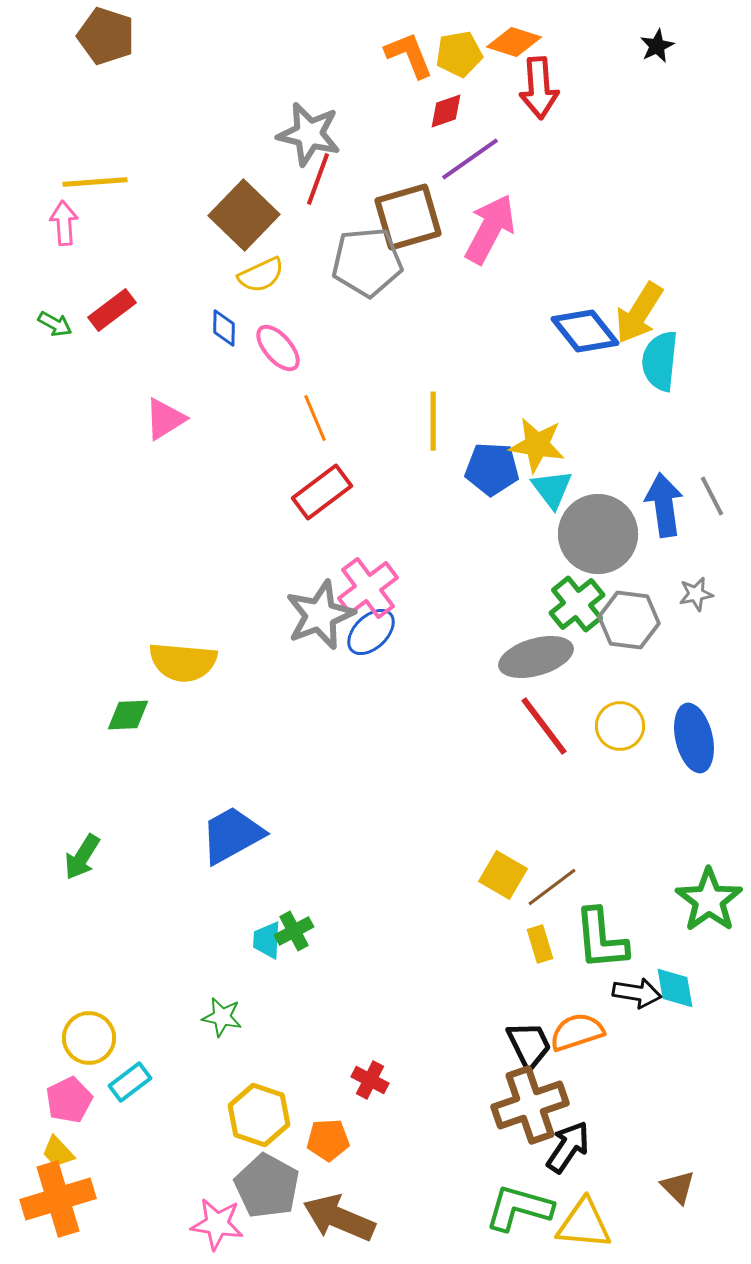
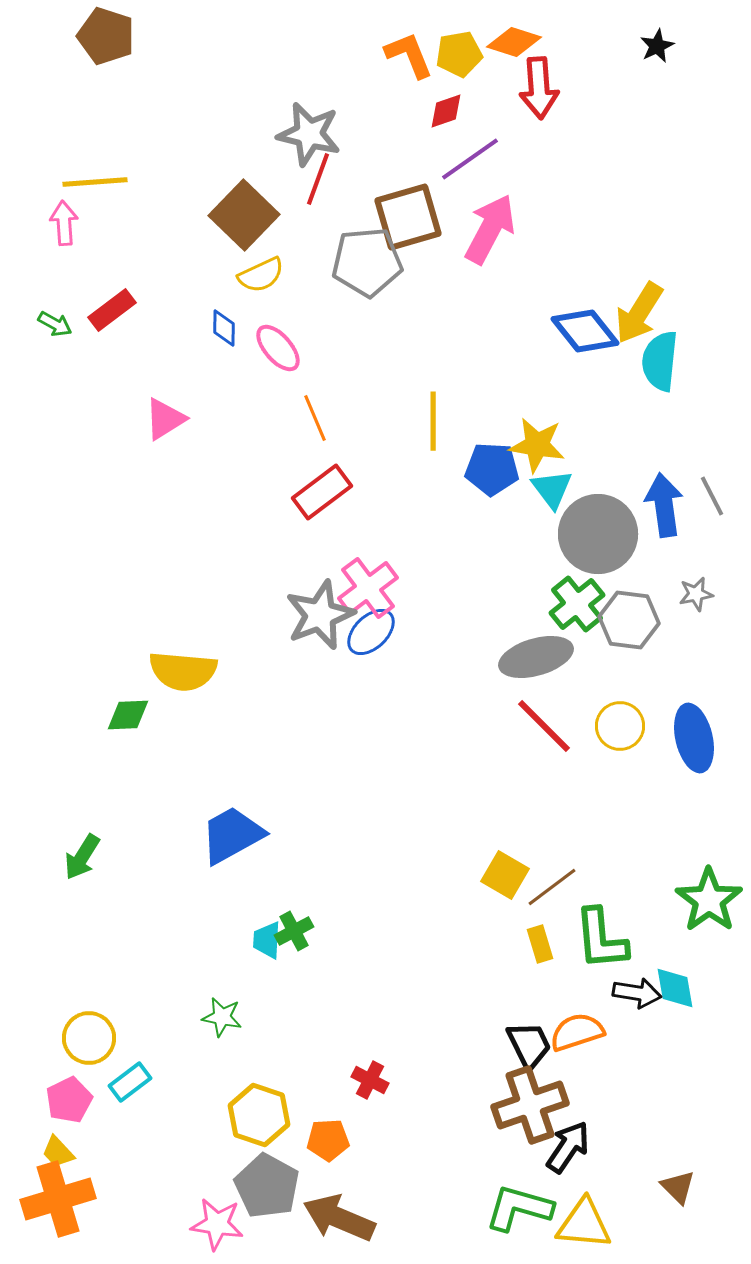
yellow semicircle at (183, 662): moved 9 px down
red line at (544, 726): rotated 8 degrees counterclockwise
yellow square at (503, 875): moved 2 px right
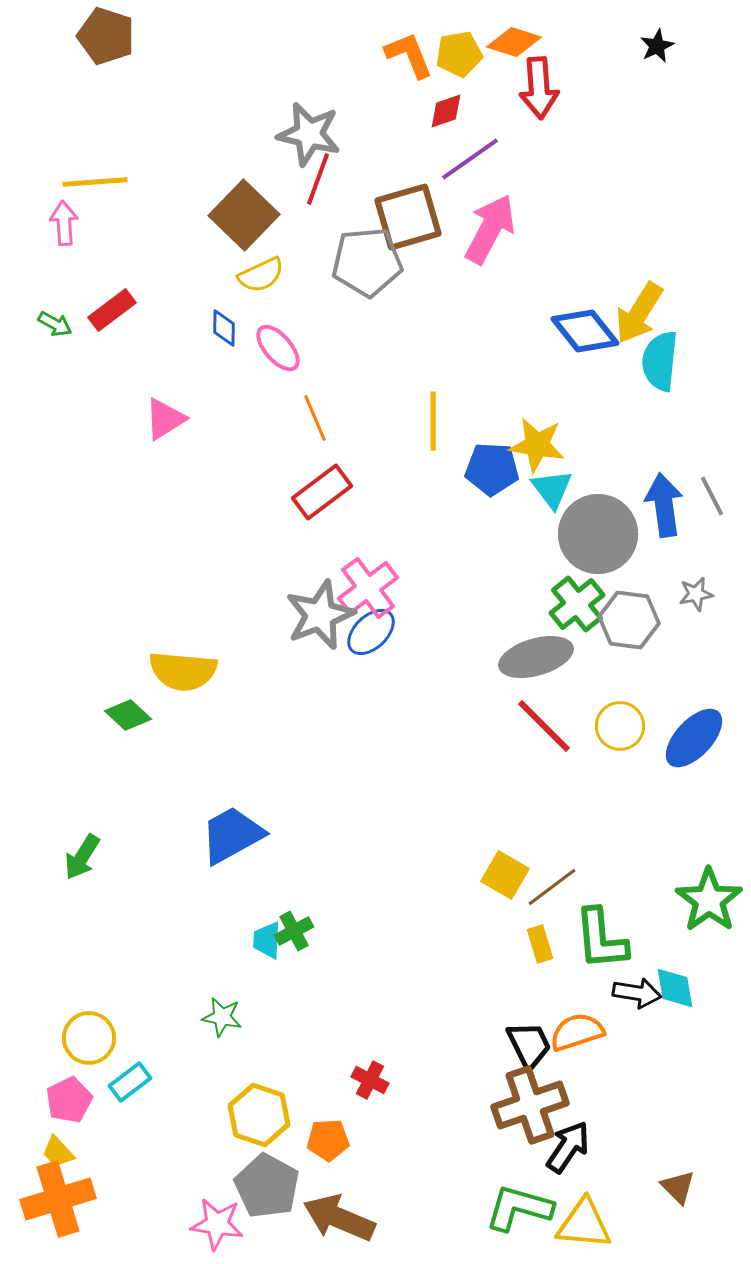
green diamond at (128, 715): rotated 45 degrees clockwise
blue ellipse at (694, 738): rotated 56 degrees clockwise
